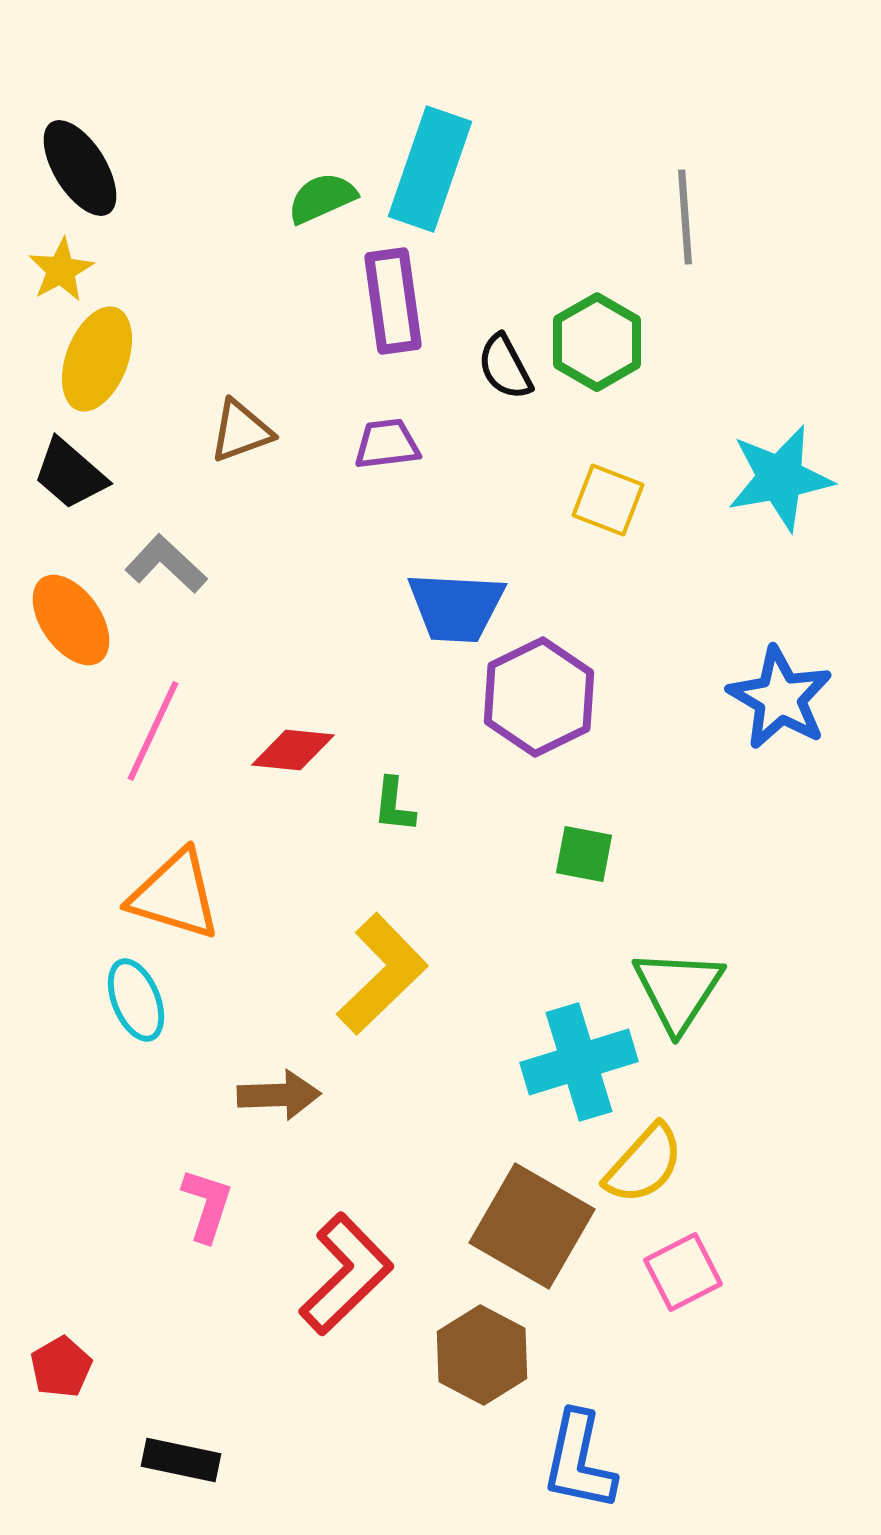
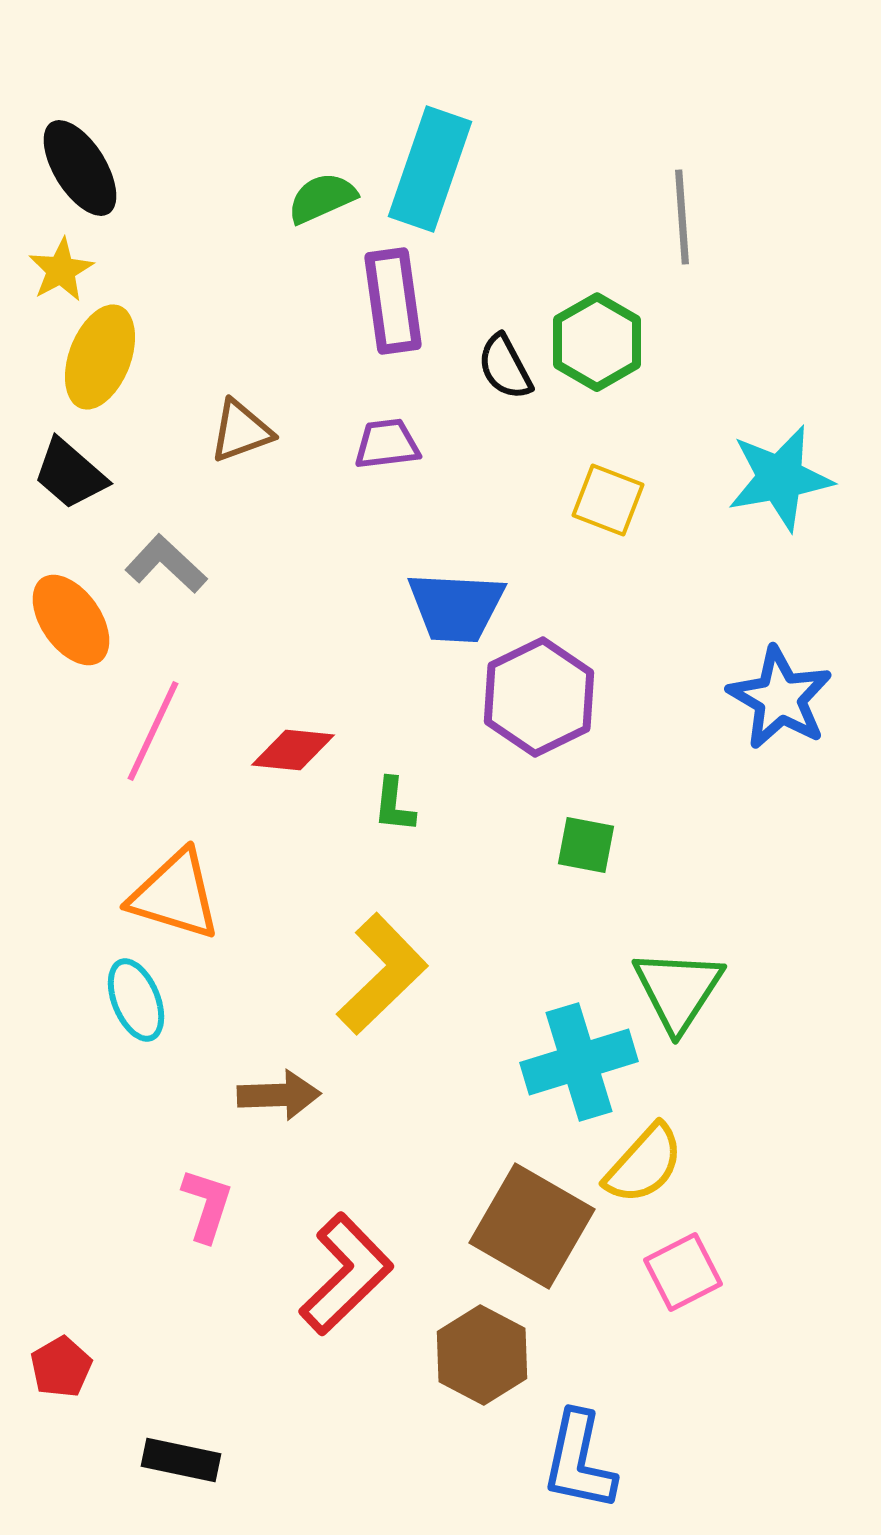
gray line: moved 3 px left
yellow ellipse: moved 3 px right, 2 px up
green square: moved 2 px right, 9 px up
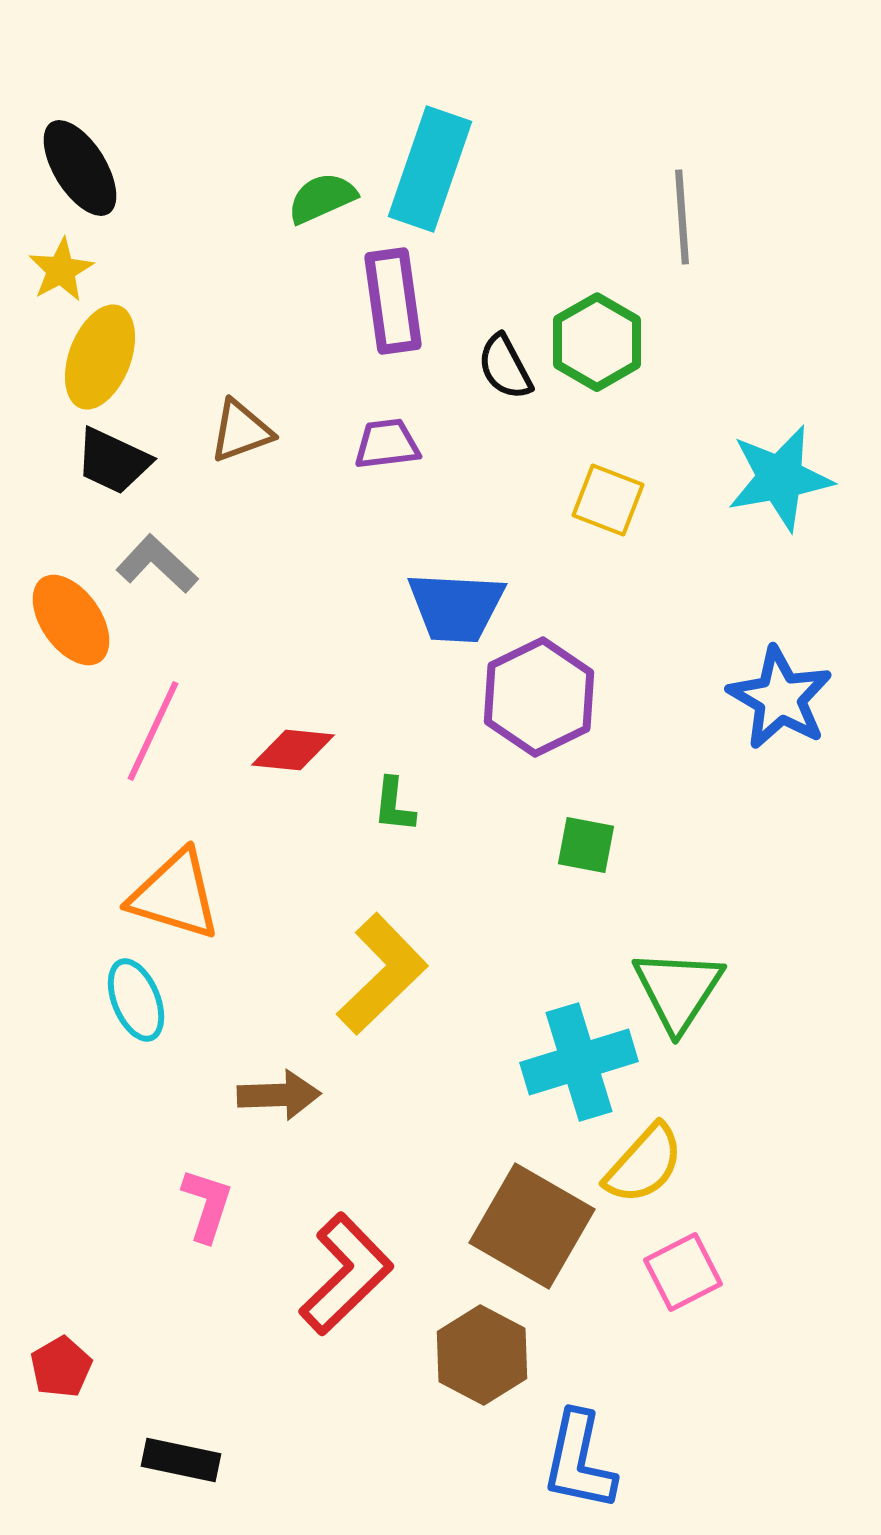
black trapezoid: moved 43 px right, 13 px up; rotated 16 degrees counterclockwise
gray L-shape: moved 9 px left
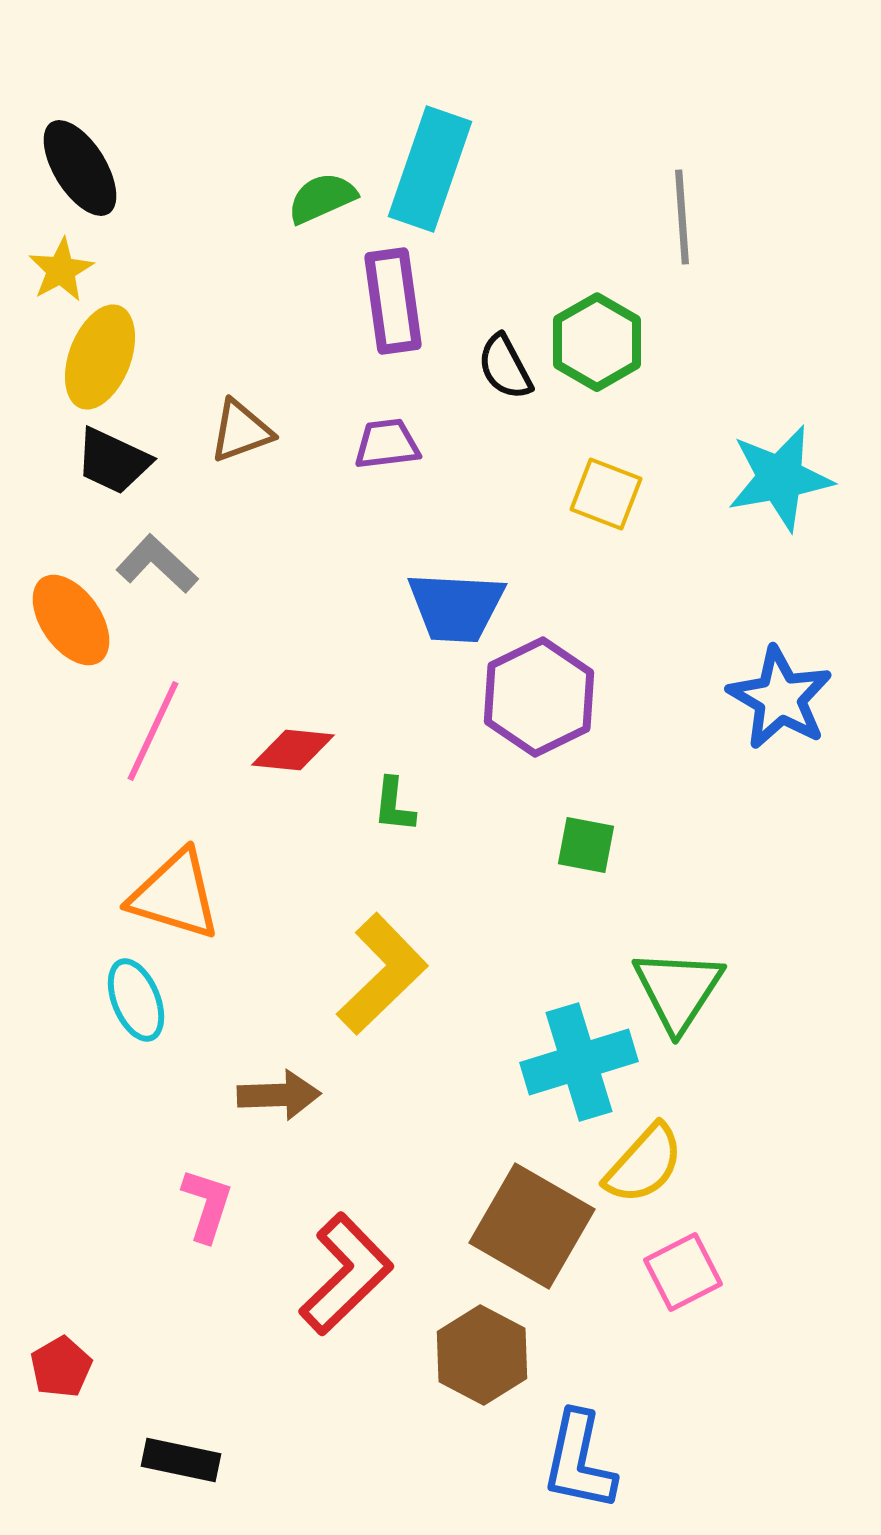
yellow square: moved 2 px left, 6 px up
